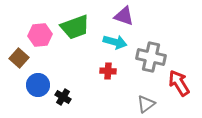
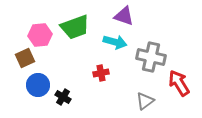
brown square: moved 6 px right; rotated 24 degrees clockwise
red cross: moved 7 px left, 2 px down; rotated 14 degrees counterclockwise
gray triangle: moved 1 px left, 3 px up
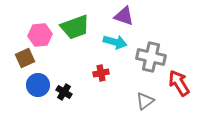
black cross: moved 1 px right, 5 px up
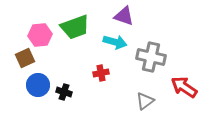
red arrow: moved 5 px right, 4 px down; rotated 24 degrees counterclockwise
black cross: rotated 14 degrees counterclockwise
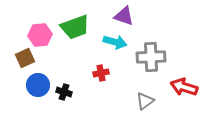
gray cross: rotated 16 degrees counterclockwise
red arrow: rotated 16 degrees counterclockwise
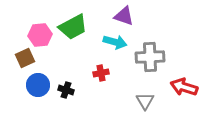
green trapezoid: moved 2 px left; rotated 8 degrees counterclockwise
gray cross: moved 1 px left
black cross: moved 2 px right, 2 px up
gray triangle: rotated 24 degrees counterclockwise
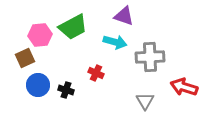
red cross: moved 5 px left; rotated 35 degrees clockwise
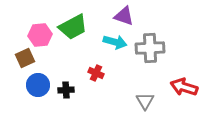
gray cross: moved 9 px up
black cross: rotated 21 degrees counterclockwise
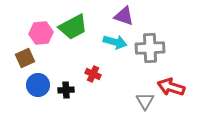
pink hexagon: moved 1 px right, 2 px up
red cross: moved 3 px left, 1 px down
red arrow: moved 13 px left
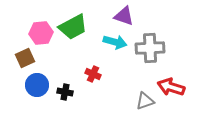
blue circle: moved 1 px left
black cross: moved 1 px left, 2 px down; rotated 14 degrees clockwise
gray triangle: rotated 42 degrees clockwise
